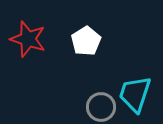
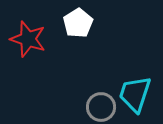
white pentagon: moved 8 px left, 18 px up
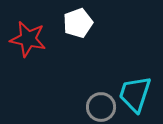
white pentagon: rotated 12 degrees clockwise
red star: rotated 6 degrees counterclockwise
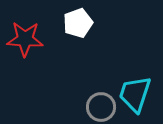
red star: moved 3 px left; rotated 9 degrees counterclockwise
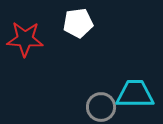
white pentagon: rotated 12 degrees clockwise
cyan trapezoid: rotated 72 degrees clockwise
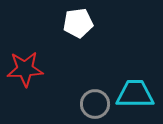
red star: moved 30 px down; rotated 6 degrees counterclockwise
gray circle: moved 6 px left, 3 px up
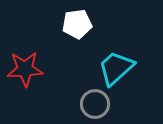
white pentagon: moved 1 px left, 1 px down
cyan trapezoid: moved 19 px left, 26 px up; rotated 42 degrees counterclockwise
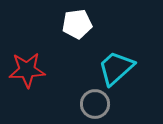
red star: moved 2 px right, 1 px down
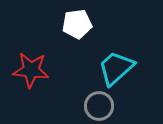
red star: moved 4 px right; rotated 9 degrees clockwise
gray circle: moved 4 px right, 2 px down
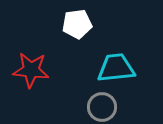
cyan trapezoid: rotated 36 degrees clockwise
gray circle: moved 3 px right, 1 px down
